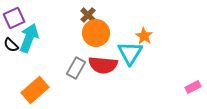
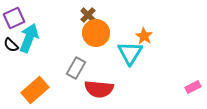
red semicircle: moved 4 px left, 24 px down
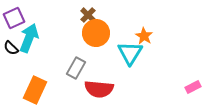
black semicircle: moved 3 px down
orange rectangle: rotated 24 degrees counterclockwise
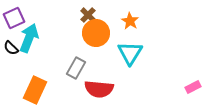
orange star: moved 14 px left, 15 px up
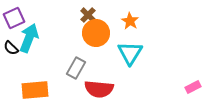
orange rectangle: rotated 60 degrees clockwise
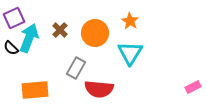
brown cross: moved 28 px left, 15 px down
orange circle: moved 1 px left
